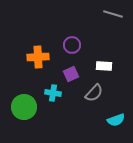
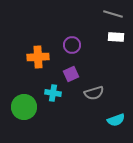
white rectangle: moved 12 px right, 29 px up
gray semicircle: rotated 30 degrees clockwise
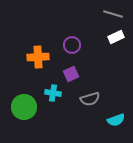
white rectangle: rotated 28 degrees counterclockwise
gray semicircle: moved 4 px left, 6 px down
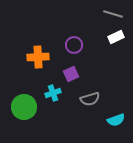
purple circle: moved 2 px right
cyan cross: rotated 28 degrees counterclockwise
